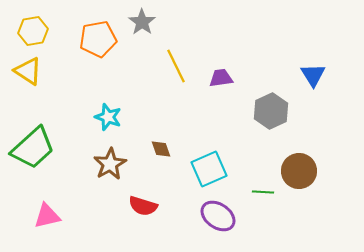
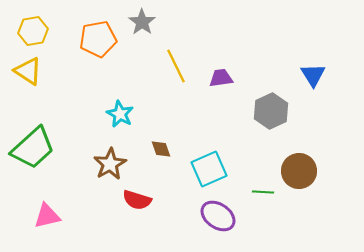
cyan star: moved 12 px right, 3 px up; rotated 8 degrees clockwise
red semicircle: moved 6 px left, 6 px up
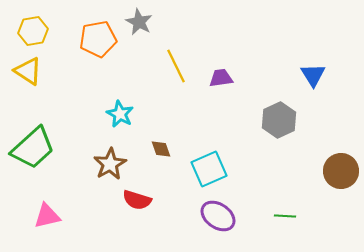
gray star: moved 3 px left; rotated 8 degrees counterclockwise
gray hexagon: moved 8 px right, 9 px down
brown circle: moved 42 px right
green line: moved 22 px right, 24 px down
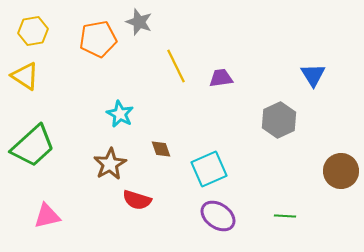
gray star: rotated 8 degrees counterclockwise
yellow triangle: moved 3 px left, 5 px down
green trapezoid: moved 2 px up
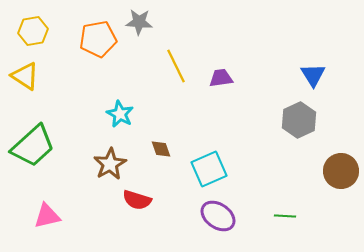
gray star: rotated 16 degrees counterclockwise
gray hexagon: moved 20 px right
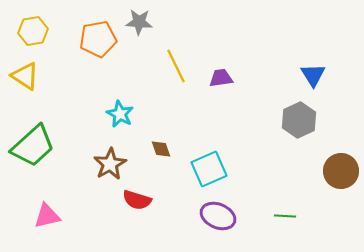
purple ellipse: rotated 12 degrees counterclockwise
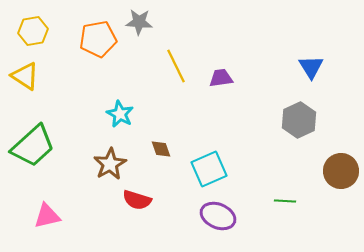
blue triangle: moved 2 px left, 8 px up
green line: moved 15 px up
